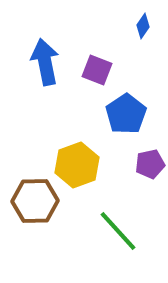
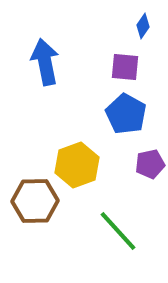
purple square: moved 28 px right, 3 px up; rotated 16 degrees counterclockwise
blue pentagon: rotated 9 degrees counterclockwise
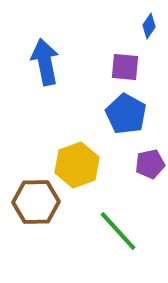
blue diamond: moved 6 px right
brown hexagon: moved 1 px right, 1 px down
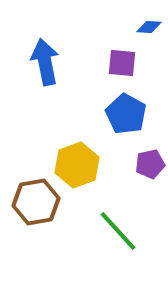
blue diamond: moved 1 px down; rotated 60 degrees clockwise
purple square: moved 3 px left, 4 px up
brown hexagon: rotated 9 degrees counterclockwise
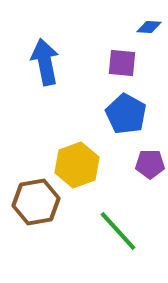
purple pentagon: rotated 12 degrees clockwise
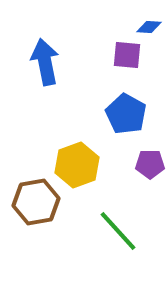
purple square: moved 5 px right, 8 px up
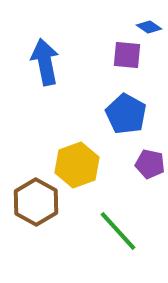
blue diamond: rotated 30 degrees clockwise
purple pentagon: rotated 12 degrees clockwise
brown hexagon: rotated 21 degrees counterclockwise
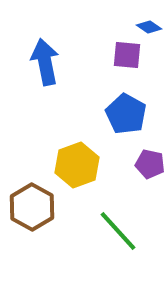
brown hexagon: moved 4 px left, 5 px down
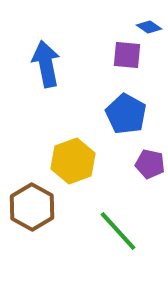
blue arrow: moved 1 px right, 2 px down
yellow hexagon: moved 4 px left, 4 px up
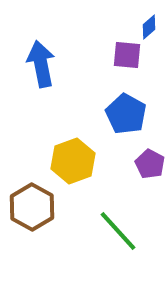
blue diamond: rotated 75 degrees counterclockwise
blue arrow: moved 5 px left
purple pentagon: rotated 16 degrees clockwise
